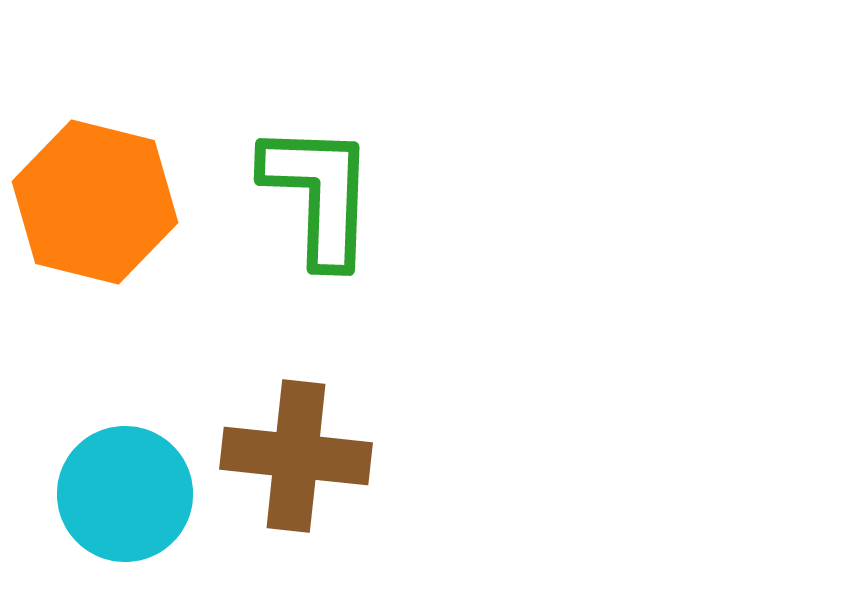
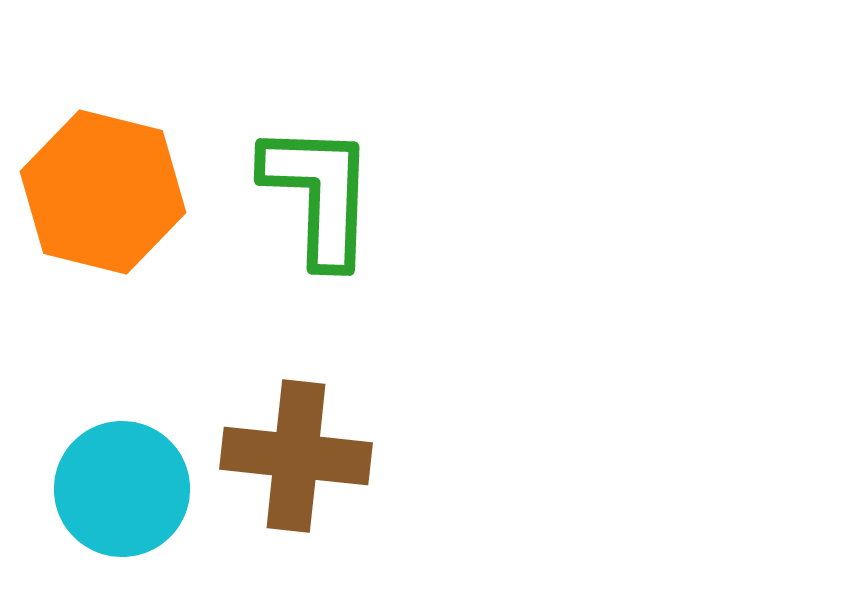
orange hexagon: moved 8 px right, 10 px up
cyan circle: moved 3 px left, 5 px up
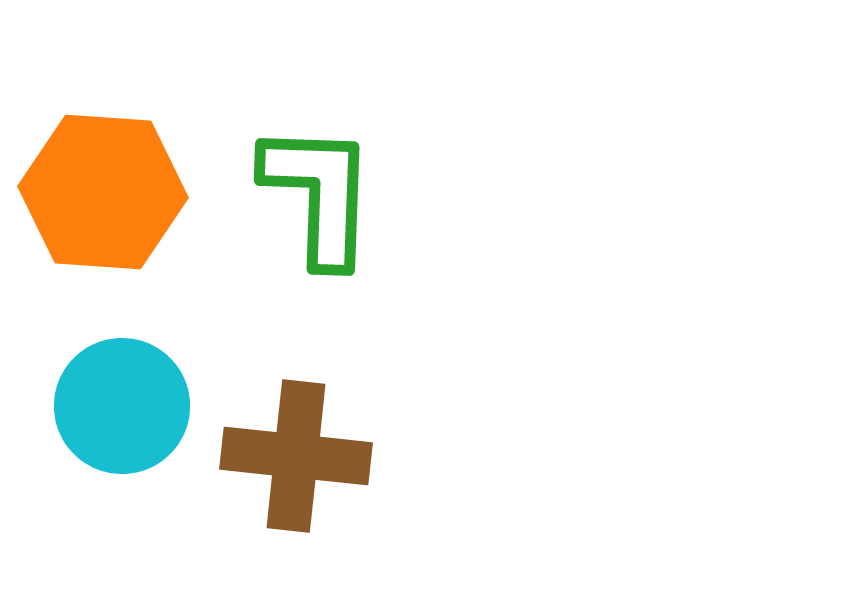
orange hexagon: rotated 10 degrees counterclockwise
cyan circle: moved 83 px up
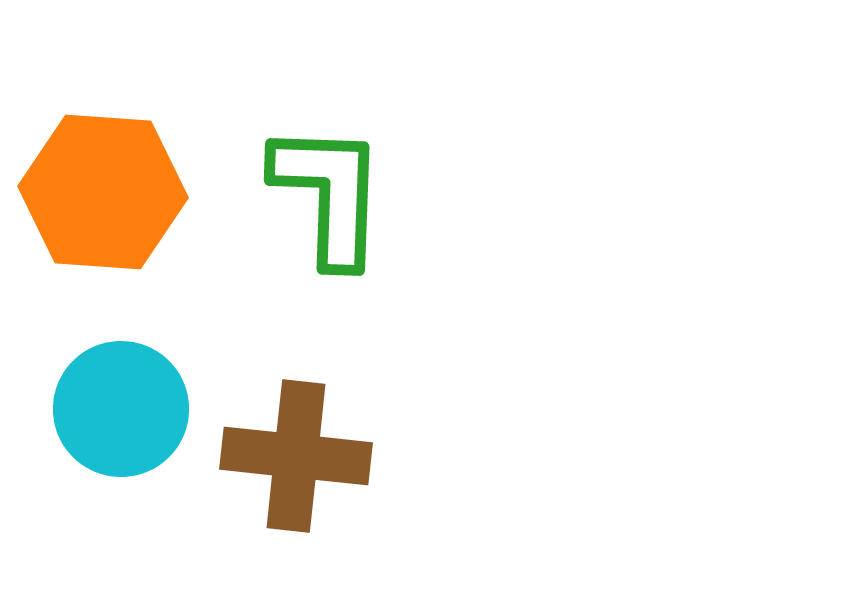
green L-shape: moved 10 px right
cyan circle: moved 1 px left, 3 px down
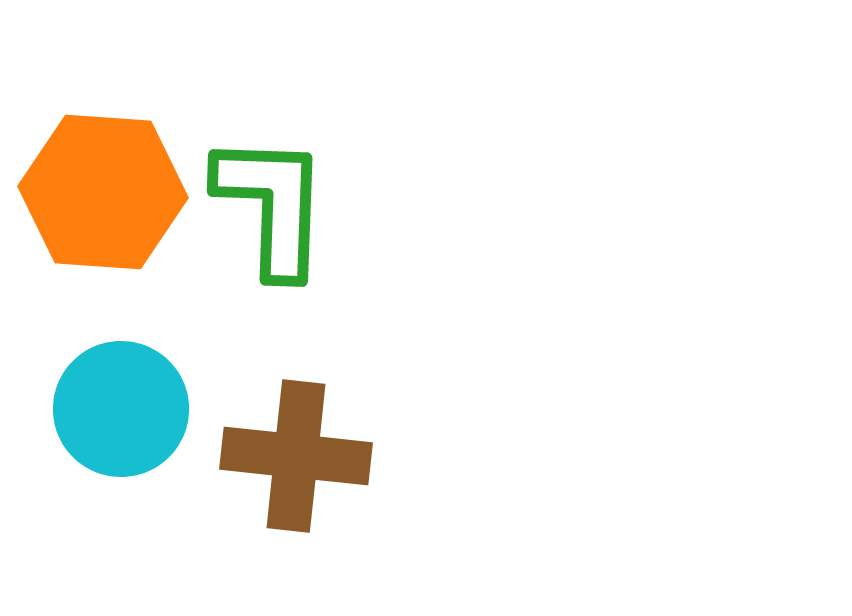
green L-shape: moved 57 px left, 11 px down
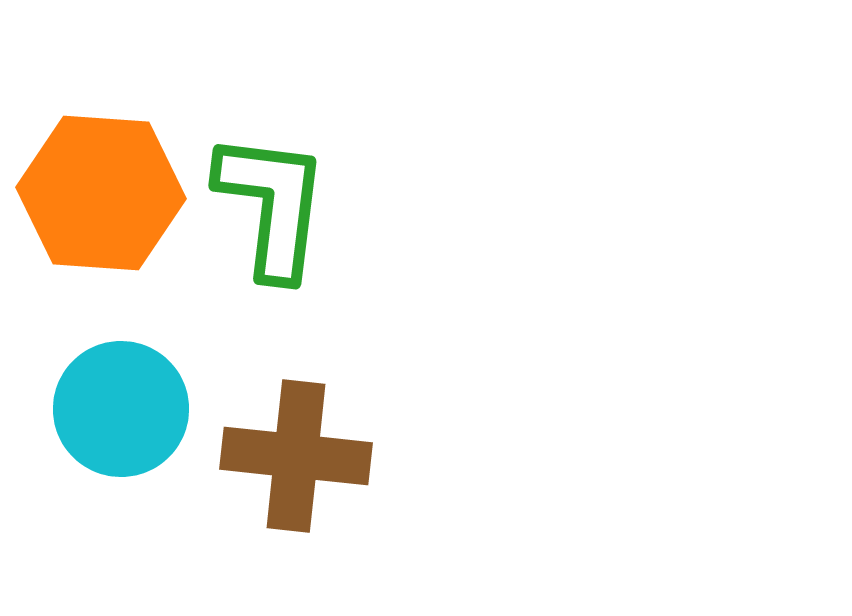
orange hexagon: moved 2 px left, 1 px down
green L-shape: rotated 5 degrees clockwise
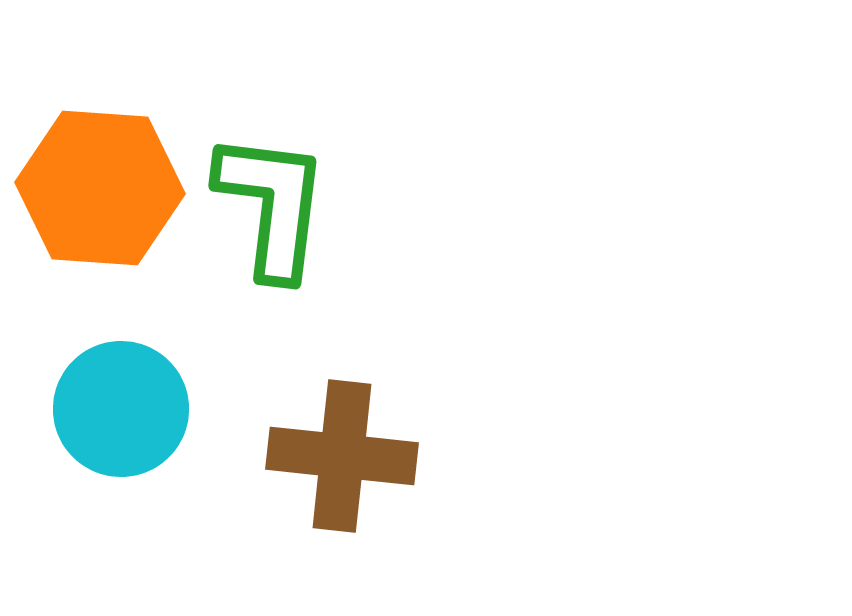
orange hexagon: moved 1 px left, 5 px up
brown cross: moved 46 px right
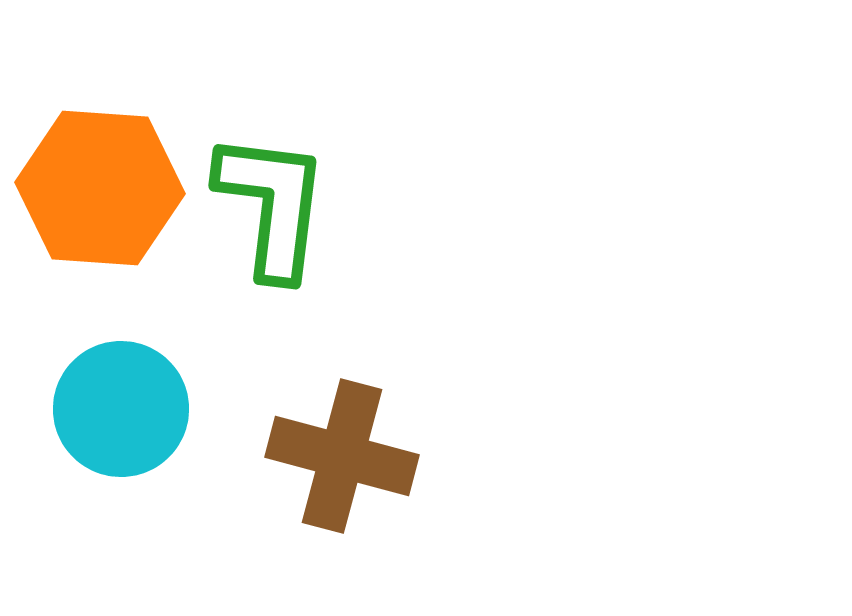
brown cross: rotated 9 degrees clockwise
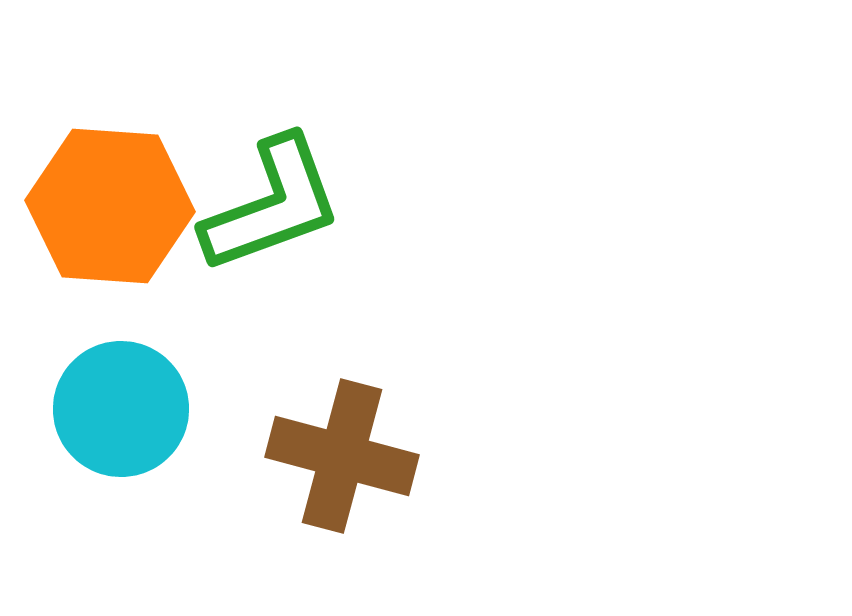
orange hexagon: moved 10 px right, 18 px down
green L-shape: rotated 63 degrees clockwise
